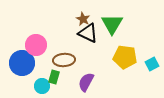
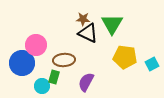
brown star: rotated 24 degrees counterclockwise
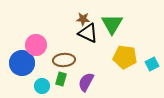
green rectangle: moved 7 px right, 2 px down
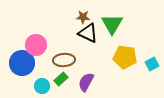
brown star: moved 2 px up
green rectangle: rotated 32 degrees clockwise
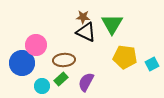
black triangle: moved 2 px left, 1 px up
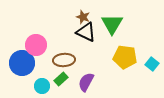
brown star: rotated 16 degrees clockwise
cyan square: rotated 24 degrees counterclockwise
